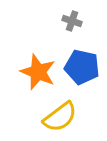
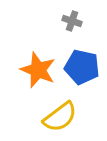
orange star: moved 2 px up
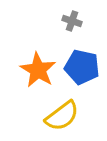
orange star: rotated 9 degrees clockwise
yellow semicircle: moved 2 px right, 1 px up
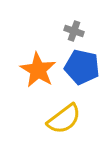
gray cross: moved 2 px right, 10 px down
yellow semicircle: moved 2 px right, 3 px down
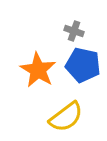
blue pentagon: moved 1 px right, 2 px up
yellow semicircle: moved 2 px right, 2 px up
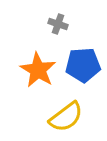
gray cross: moved 16 px left, 7 px up
blue pentagon: rotated 16 degrees counterclockwise
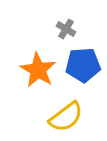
gray cross: moved 8 px right, 5 px down; rotated 12 degrees clockwise
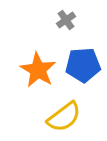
gray cross: moved 9 px up; rotated 24 degrees clockwise
yellow semicircle: moved 2 px left
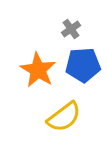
gray cross: moved 5 px right, 9 px down
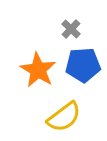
gray cross: rotated 12 degrees counterclockwise
